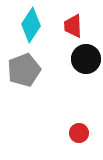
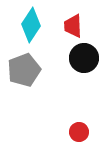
black circle: moved 2 px left, 1 px up
red circle: moved 1 px up
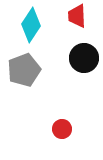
red trapezoid: moved 4 px right, 10 px up
red circle: moved 17 px left, 3 px up
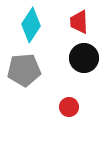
red trapezoid: moved 2 px right, 6 px down
gray pentagon: rotated 16 degrees clockwise
red circle: moved 7 px right, 22 px up
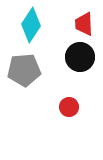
red trapezoid: moved 5 px right, 2 px down
black circle: moved 4 px left, 1 px up
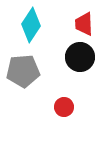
gray pentagon: moved 1 px left, 1 px down
red circle: moved 5 px left
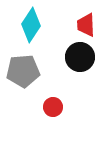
red trapezoid: moved 2 px right, 1 px down
red circle: moved 11 px left
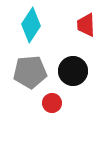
black circle: moved 7 px left, 14 px down
gray pentagon: moved 7 px right, 1 px down
red circle: moved 1 px left, 4 px up
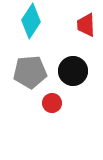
cyan diamond: moved 4 px up
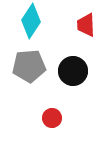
gray pentagon: moved 1 px left, 6 px up
red circle: moved 15 px down
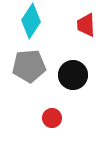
black circle: moved 4 px down
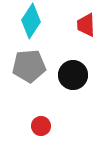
red circle: moved 11 px left, 8 px down
